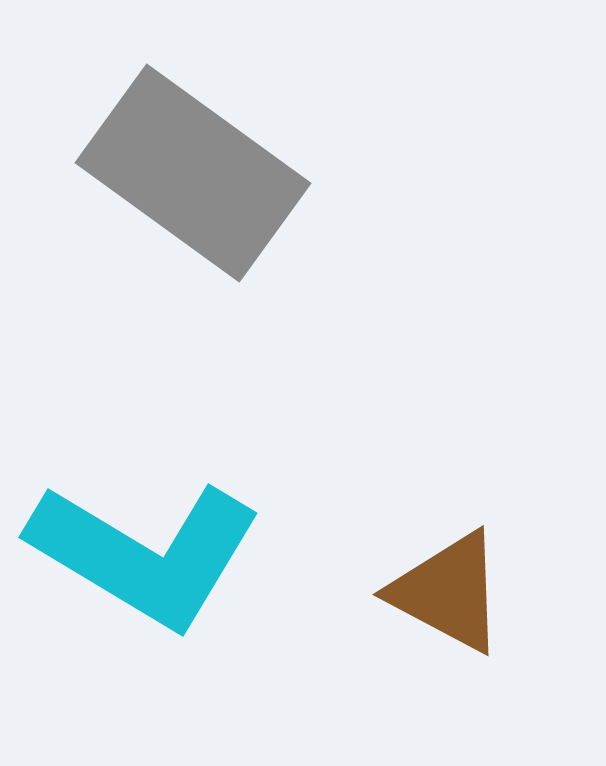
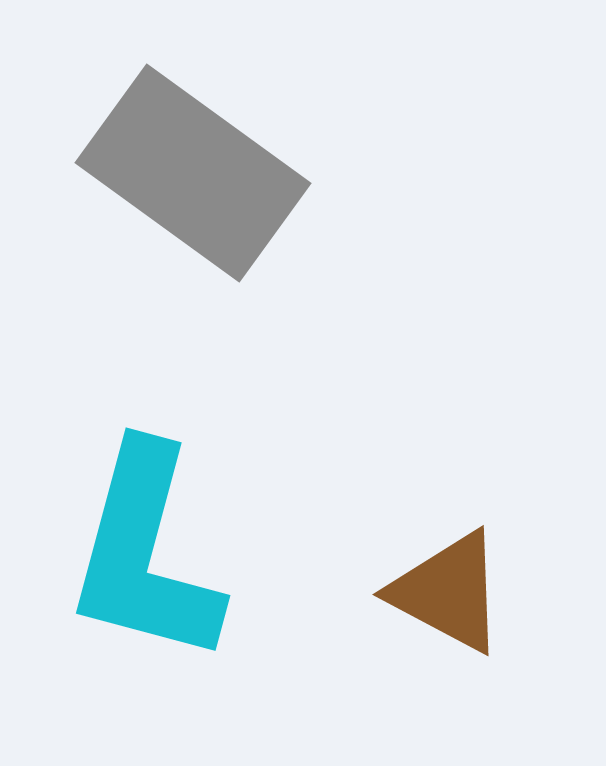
cyan L-shape: rotated 74 degrees clockwise
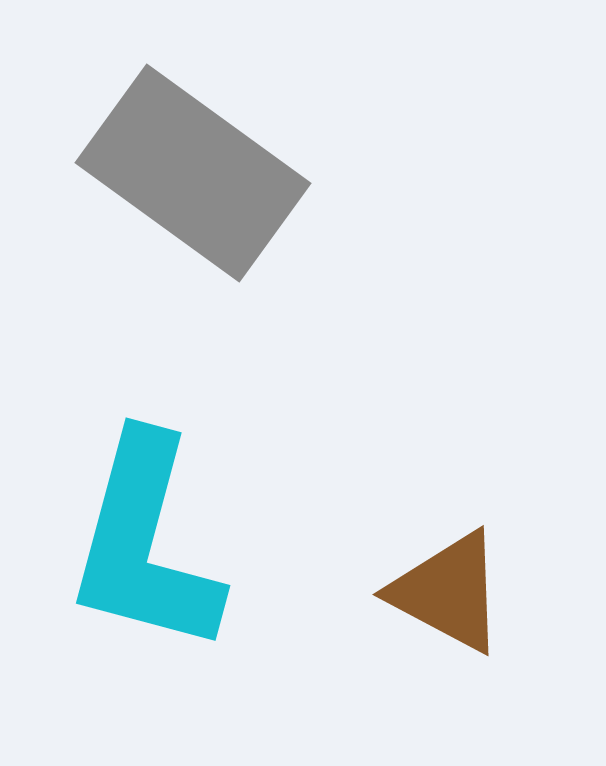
cyan L-shape: moved 10 px up
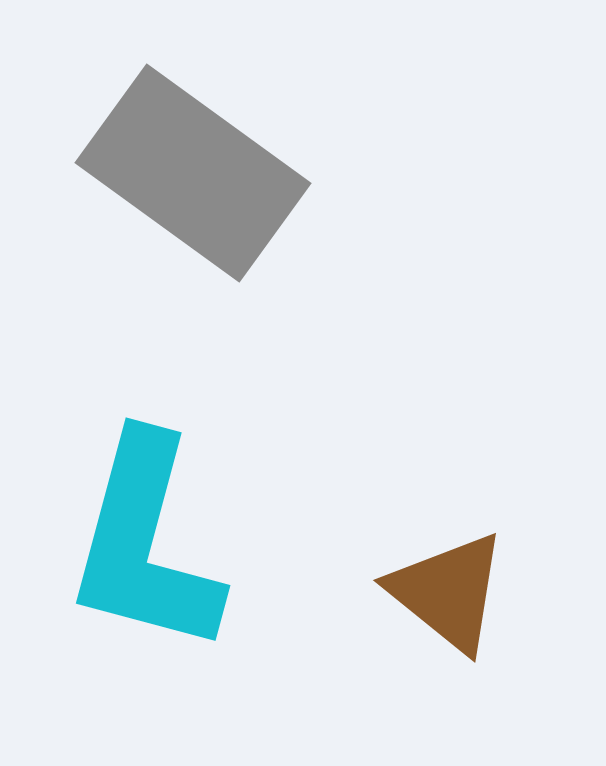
brown triangle: rotated 11 degrees clockwise
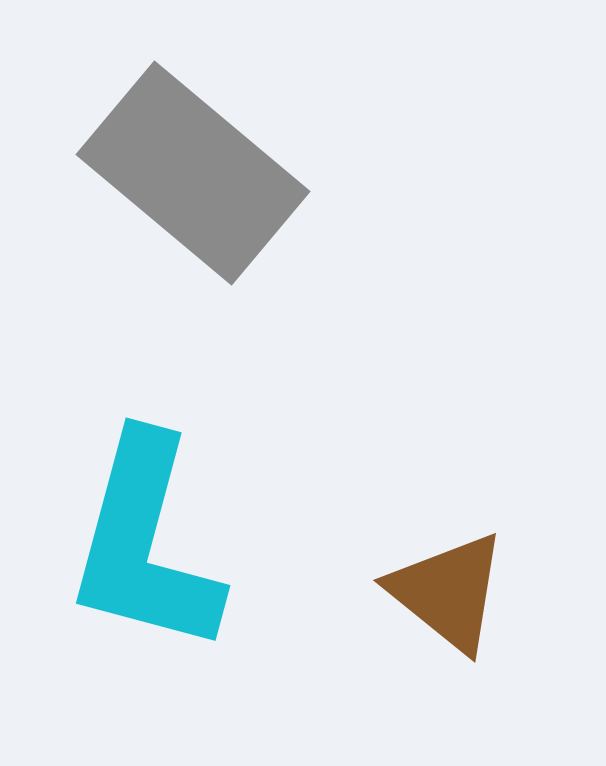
gray rectangle: rotated 4 degrees clockwise
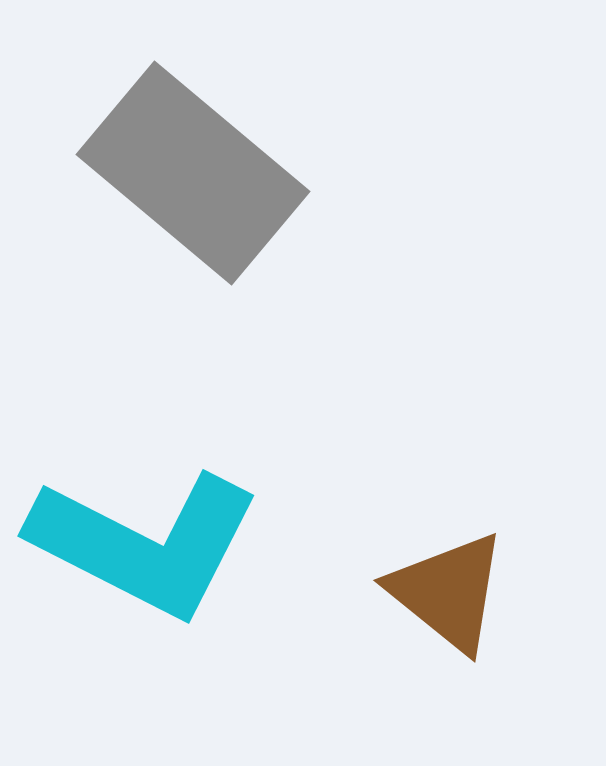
cyan L-shape: rotated 78 degrees counterclockwise
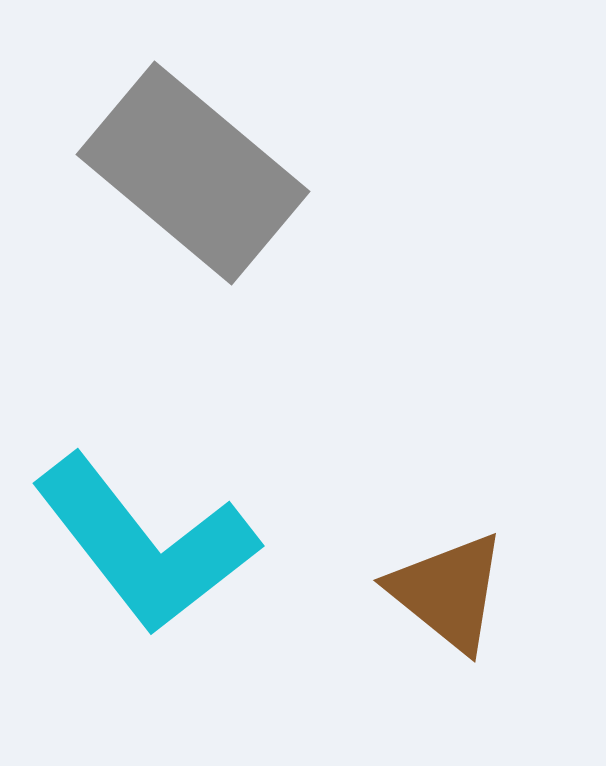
cyan L-shape: rotated 25 degrees clockwise
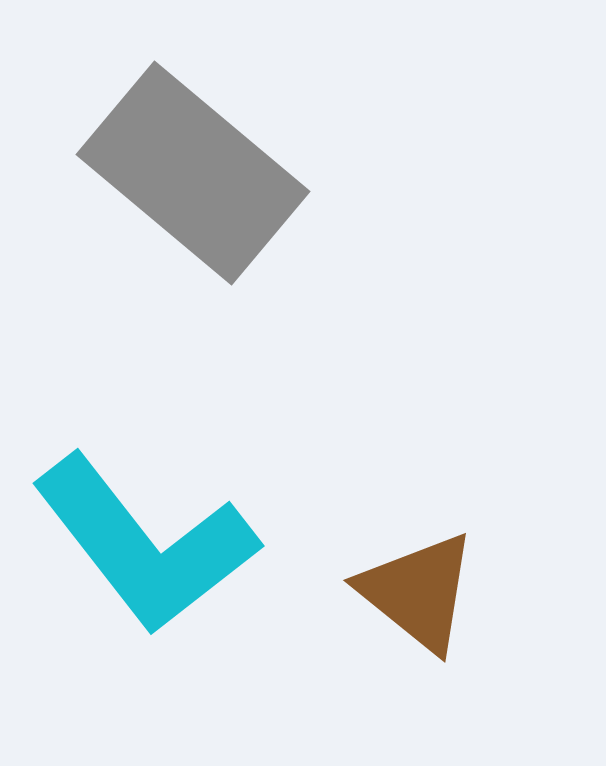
brown triangle: moved 30 px left
